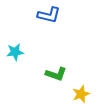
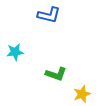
yellow star: moved 1 px right
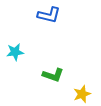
green L-shape: moved 3 px left, 1 px down
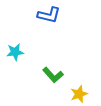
green L-shape: rotated 30 degrees clockwise
yellow star: moved 3 px left
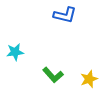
blue L-shape: moved 16 px right
yellow star: moved 10 px right, 15 px up
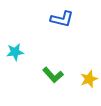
blue L-shape: moved 3 px left, 4 px down
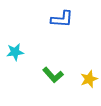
blue L-shape: rotated 10 degrees counterclockwise
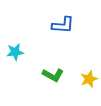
blue L-shape: moved 1 px right, 6 px down
green L-shape: rotated 20 degrees counterclockwise
